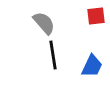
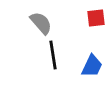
red square: moved 2 px down
gray semicircle: moved 3 px left
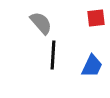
black line: rotated 12 degrees clockwise
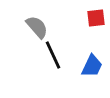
gray semicircle: moved 4 px left, 4 px down
black line: rotated 28 degrees counterclockwise
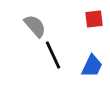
red square: moved 2 px left, 1 px down
gray semicircle: moved 2 px left, 1 px up
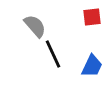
red square: moved 2 px left, 2 px up
black line: moved 1 px up
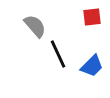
black line: moved 5 px right
blue trapezoid: rotated 20 degrees clockwise
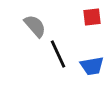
blue trapezoid: rotated 35 degrees clockwise
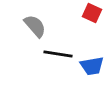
red square: moved 4 px up; rotated 30 degrees clockwise
black line: rotated 56 degrees counterclockwise
